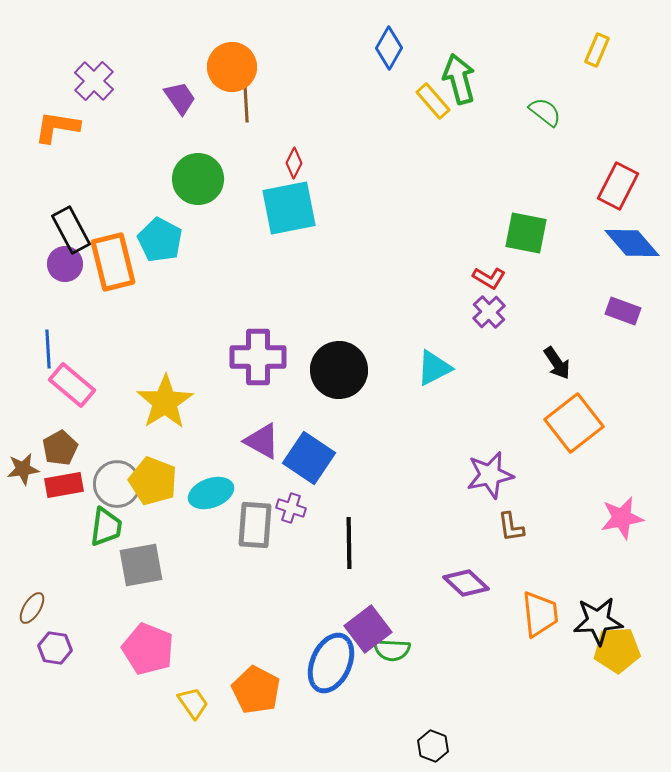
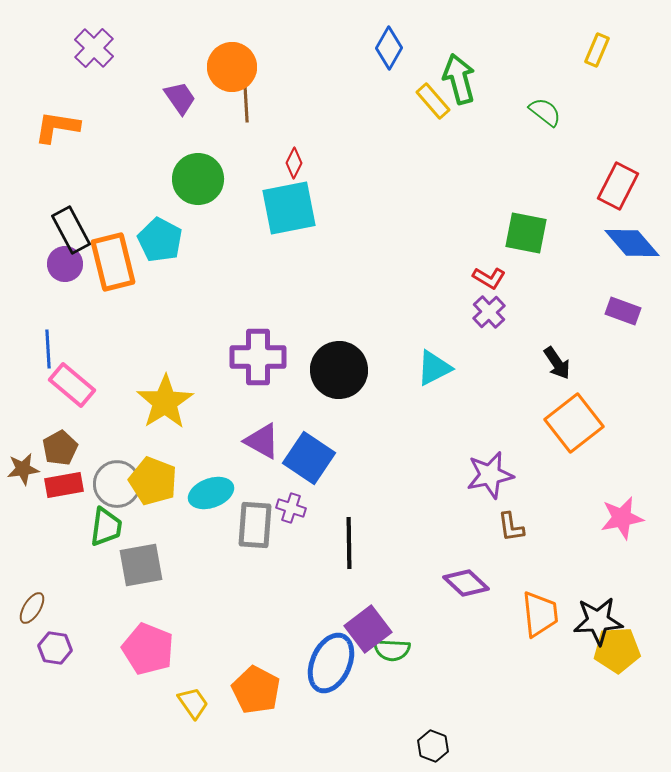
purple cross at (94, 81): moved 33 px up
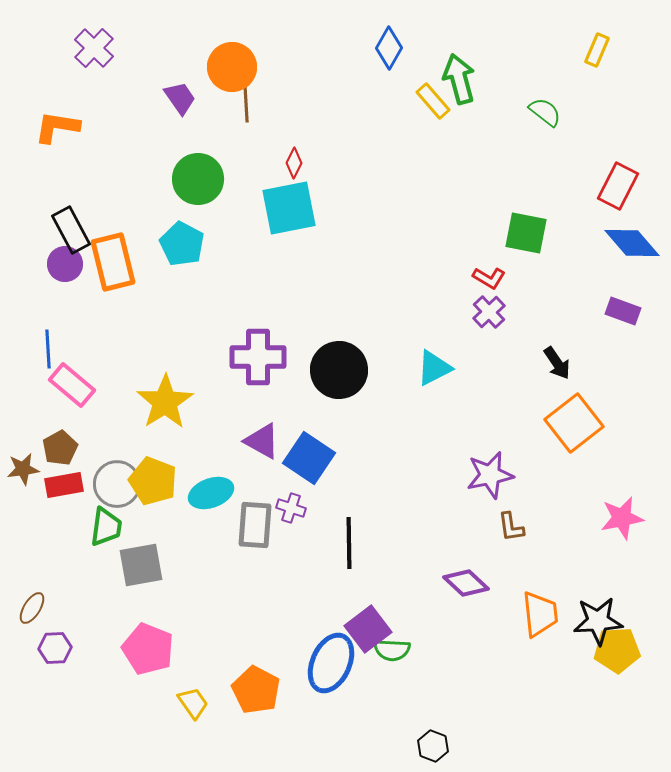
cyan pentagon at (160, 240): moved 22 px right, 4 px down
purple hexagon at (55, 648): rotated 12 degrees counterclockwise
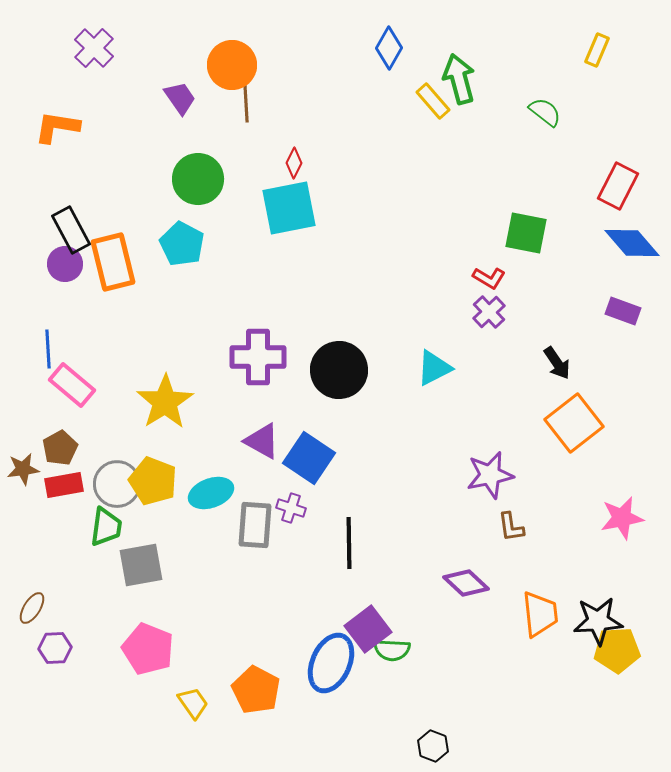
orange circle at (232, 67): moved 2 px up
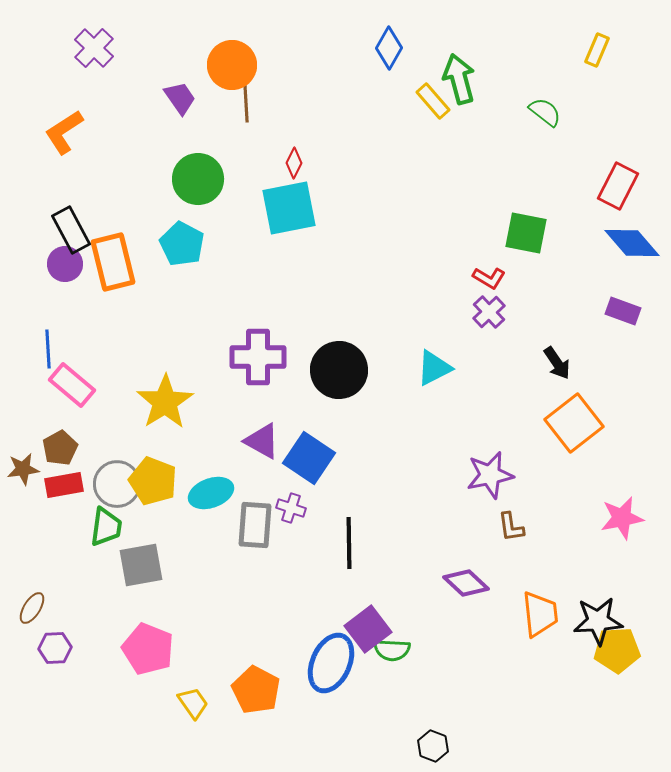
orange L-shape at (57, 127): moved 7 px right, 5 px down; rotated 42 degrees counterclockwise
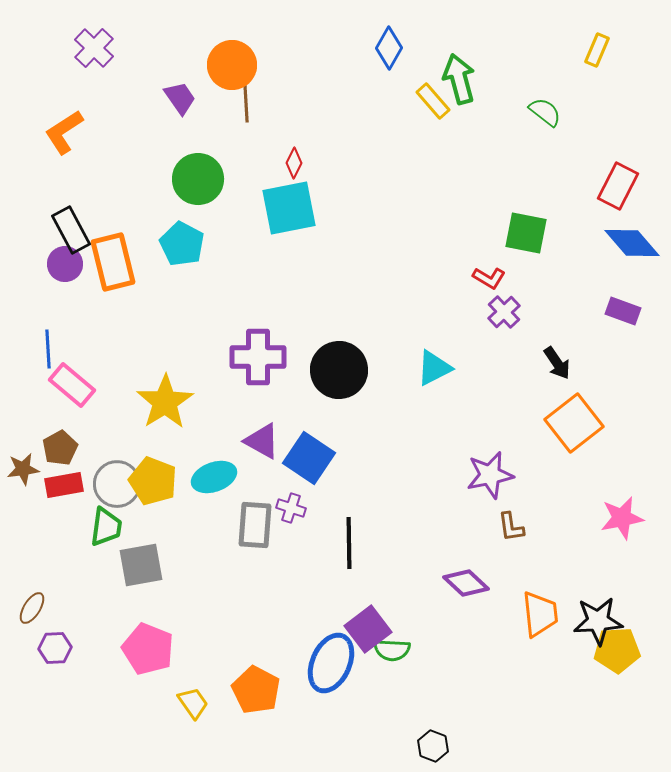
purple cross at (489, 312): moved 15 px right
cyan ellipse at (211, 493): moved 3 px right, 16 px up
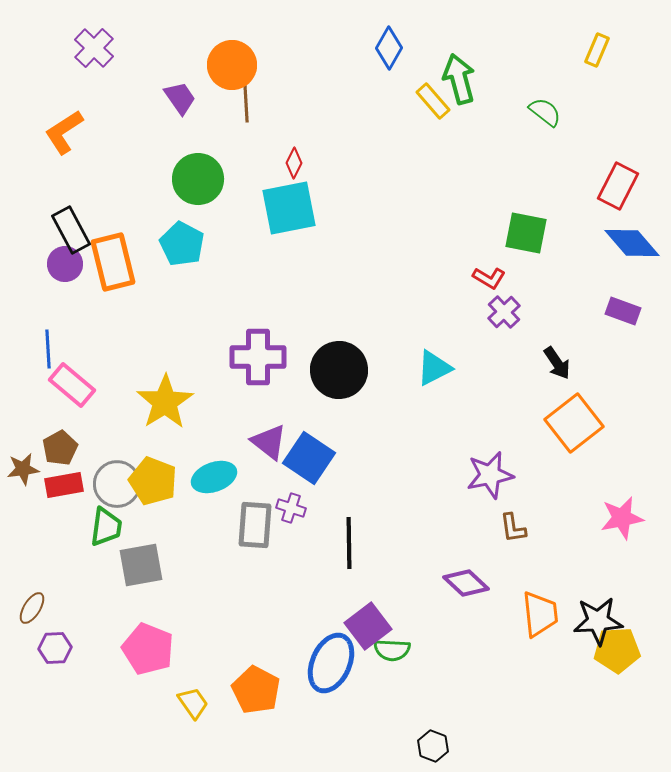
purple triangle at (262, 441): moved 7 px right, 1 px down; rotated 9 degrees clockwise
brown L-shape at (511, 527): moved 2 px right, 1 px down
purple square at (368, 629): moved 3 px up
